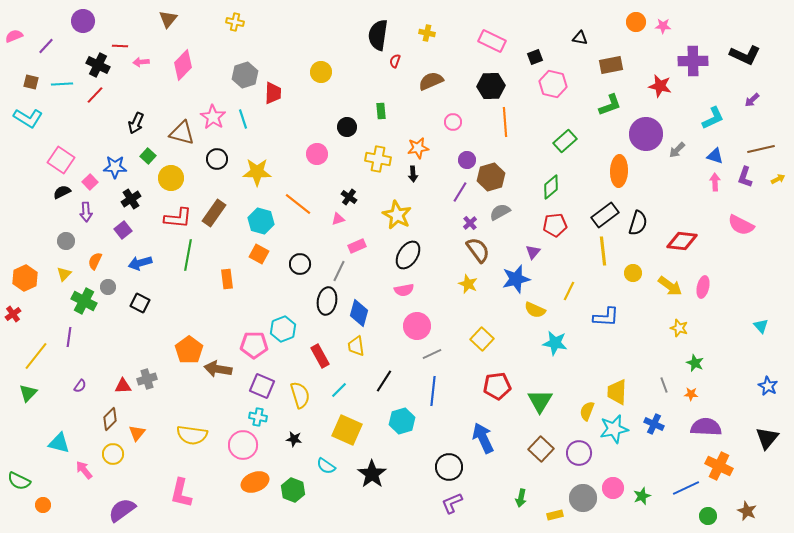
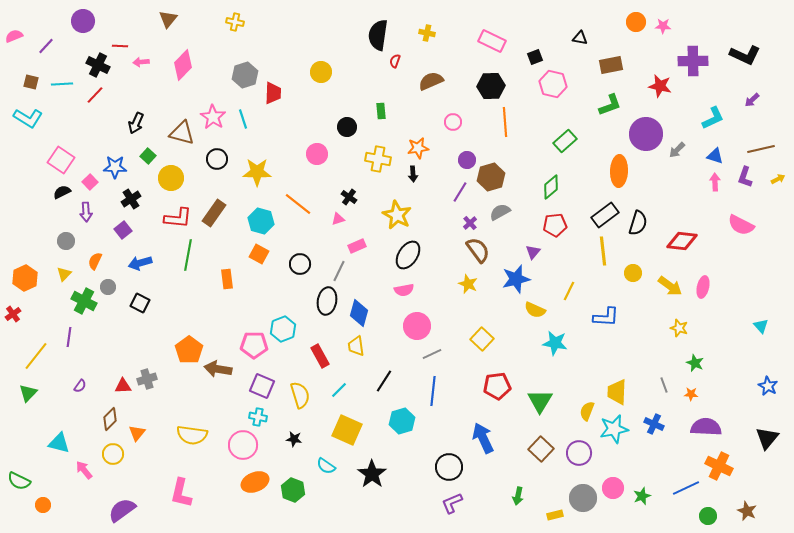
green arrow at (521, 498): moved 3 px left, 2 px up
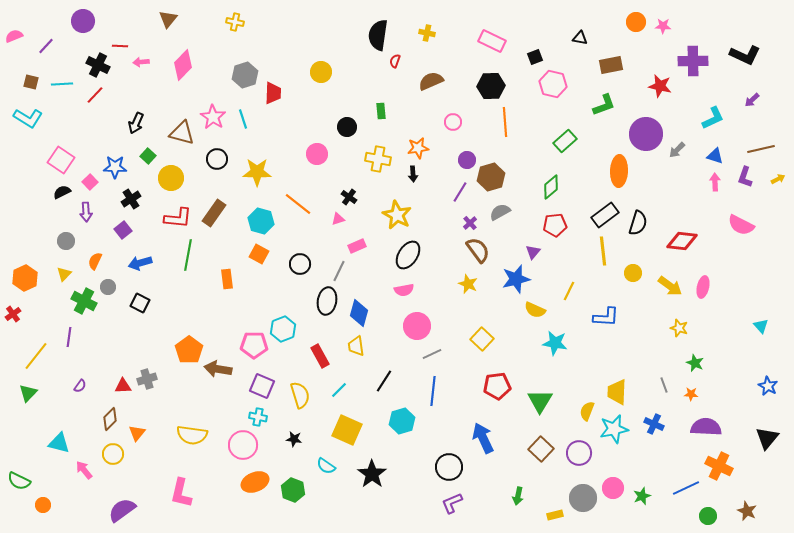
green L-shape at (610, 105): moved 6 px left
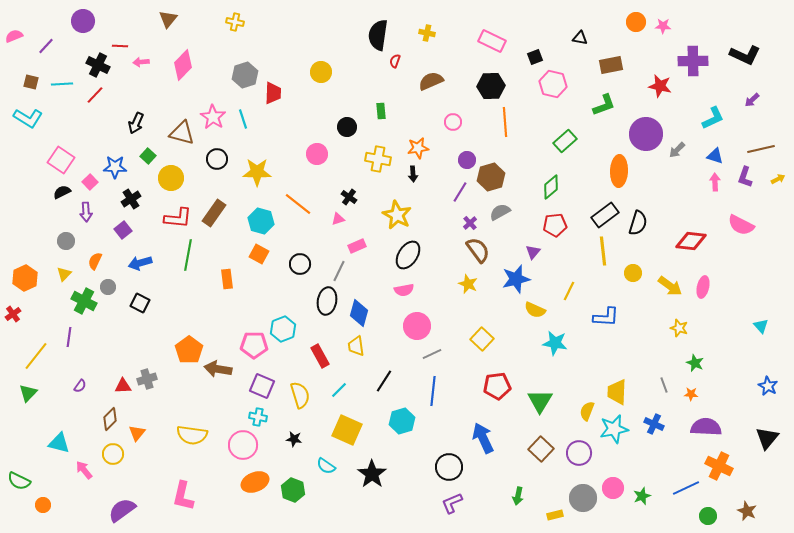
red diamond at (682, 241): moved 9 px right
pink L-shape at (181, 493): moved 2 px right, 3 px down
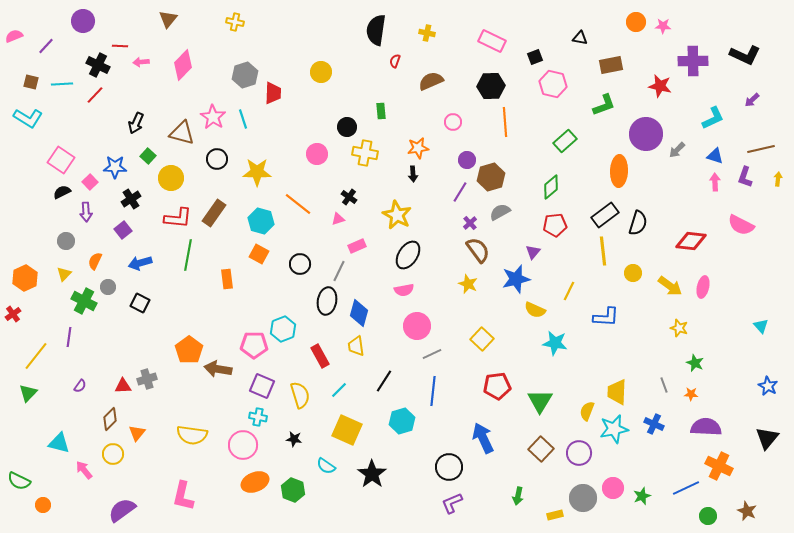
black semicircle at (378, 35): moved 2 px left, 5 px up
yellow cross at (378, 159): moved 13 px left, 6 px up
yellow arrow at (778, 179): rotated 56 degrees counterclockwise
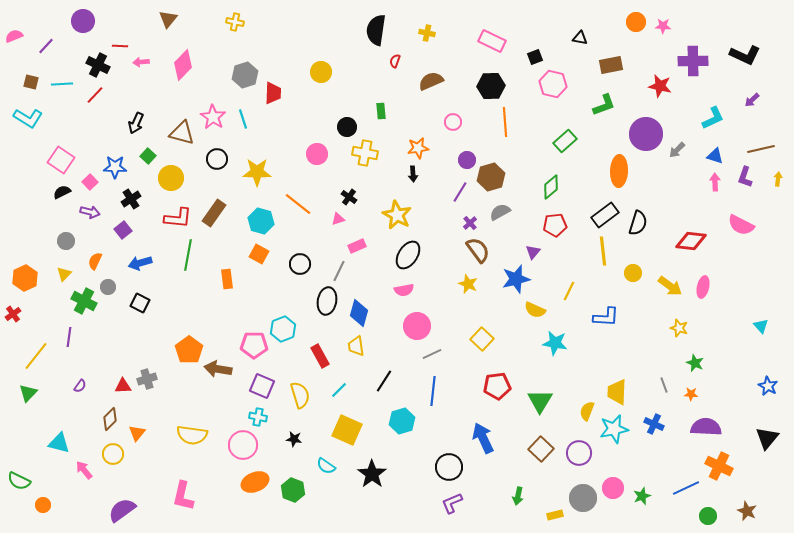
purple arrow at (86, 212): moved 4 px right; rotated 72 degrees counterclockwise
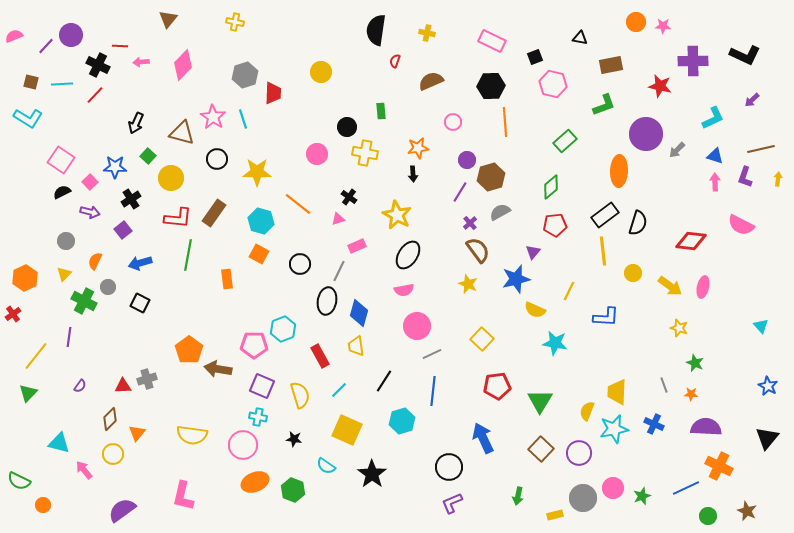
purple circle at (83, 21): moved 12 px left, 14 px down
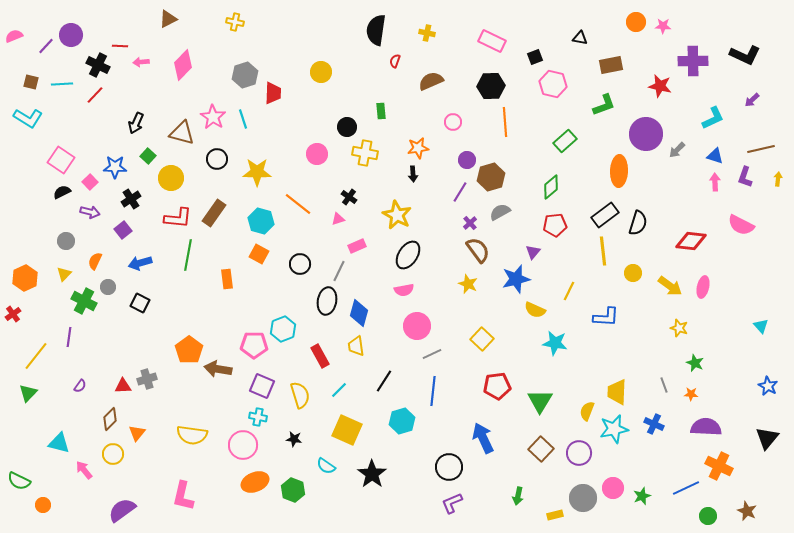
brown triangle at (168, 19): rotated 24 degrees clockwise
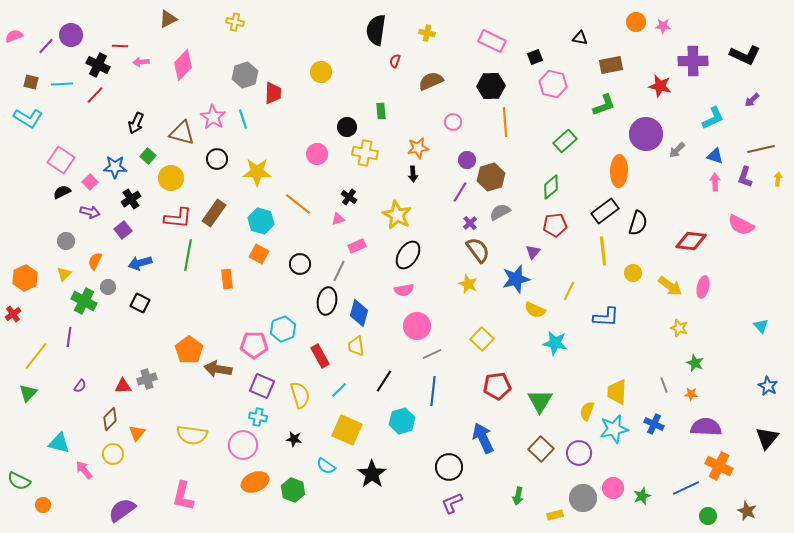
black rectangle at (605, 215): moved 4 px up
